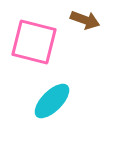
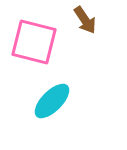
brown arrow: rotated 36 degrees clockwise
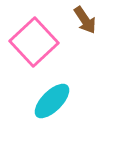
pink square: rotated 33 degrees clockwise
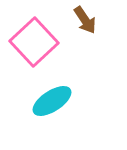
cyan ellipse: rotated 12 degrees clockwise
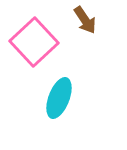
cyan ellipse: moved 7 px right, 3 px up; rotated 36 degrees counterclockwise
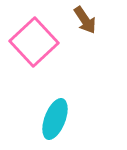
cyan ellipse: moved 4 px left, 21 px down
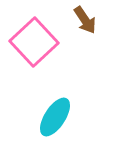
cyan ellipse: moved 2 px up; rotated 12 degrees clockwise
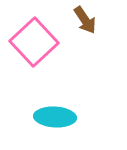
cyan ellipse: rotated 60 degrees clockwise
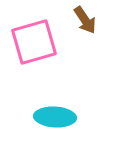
pink square: rotated 27 degrees clockwise
